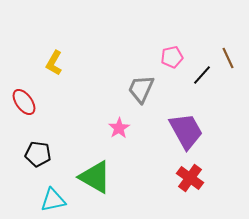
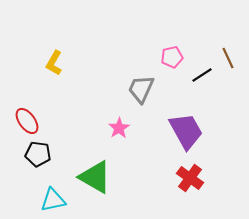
black line: rotated 15 degrees clockwise
red ellipse: moved 3 px right, 19 px down
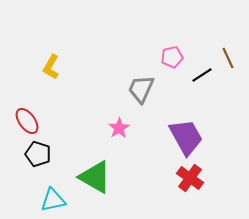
yellow L-shape: moved 3 px left, 4 px down
purple trapezoid: moved 6 px down
black pentagon: rotated 10 degrees clockwise
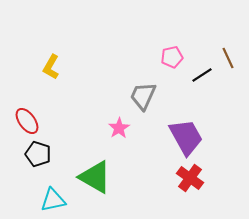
gray trapezoid: moved 2 px right, 7 px down
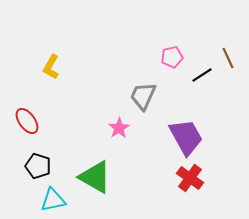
black pentagon: moved 12 px down
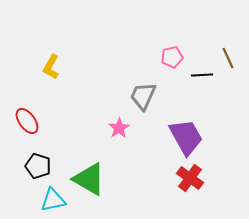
black line: rotated 30 degrees clockwise
green triangle: moved 6 px left, 2 px down
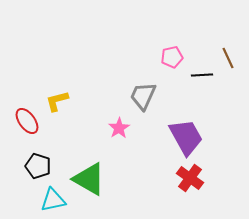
yellow L-shape: moved 6 px right, 34 px down; rotated 45 degrees clockwise
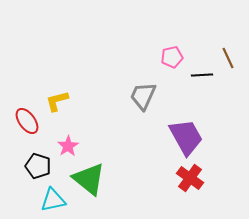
pink star: moved 51 px left, 18 px down
green triangle: rotated 9 degrees clockwise
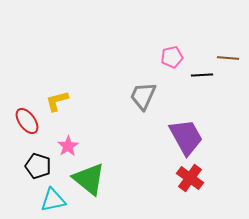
brown line: rotated 60 degrees counterclockwise
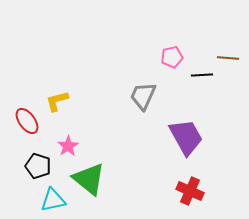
red cross: moved 13 px down; rotated 12 degrees counterclockwise
